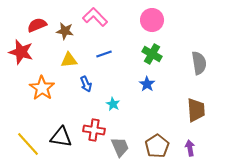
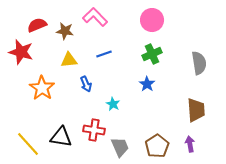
green cross: rotated 36 degrees clockwise
purple arrow: moved 4 px up
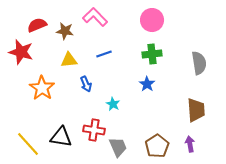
green cross: rotated 18 degrees clockwise
gray trapezoid: moved 2 px left
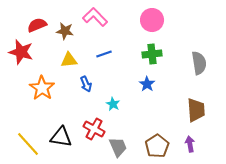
red cross: moved 1 px up; rotated 20 degrees clockwise
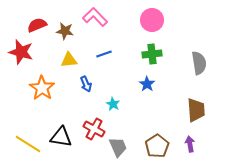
yellow line: rotated 16 degrees counterclockwise
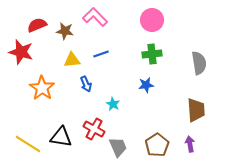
blue line: moved 3 px left
yellow triangle: moved 3 px right
blue star: moved 1 px left, 1 px down; rotated 28 degrees clockwise
brown pentagon: moved 1 px up
